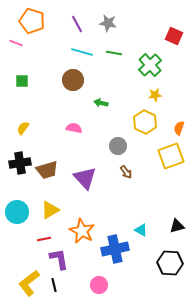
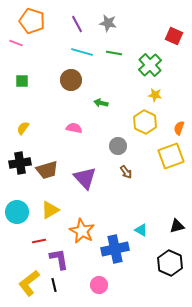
brown circle: moved 2 px left
yellow star: rotated 16 degrees clockwise
red line: moved 5 px left, 2 px down
black hexagon: rotated 20 degrees clockwise
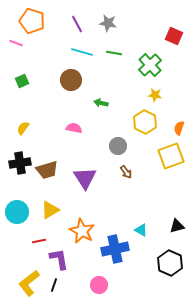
green square: rotated 24 degrees counterclockwise
purple triangle: rotated 10 degrees clockwise
black line: rotated 32 degrees clockwise
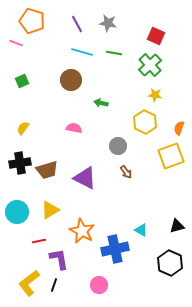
red square: moved 18 px left
purple triangle: rotated 30 degrees counterclockwise
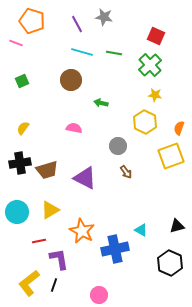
gray star: moved 4 px left, 6 px up
pink circle: moved 10 px down
